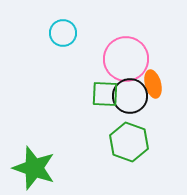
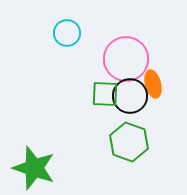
cyan circle: moved 4 px right
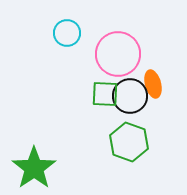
pink circle: moved 8 px left, 5 px up
green star: rotated 18 degrees clockwise
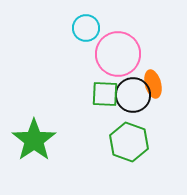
cyan circle: moved 19 px right, 5 px up
black circle: moved 3 px right, 1 px up
green star: moved 28 px up
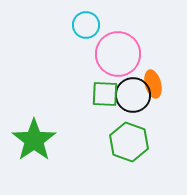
cyan circle: moved 3 px up
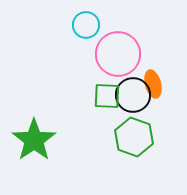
green square: moved 2 px right, 2 px down
green hexagon: moved 5 px right, 5 px up
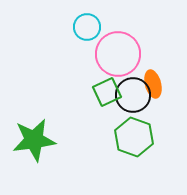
cyan circle: moved 1 px right, 2 px down
green square: moved 4 px up; rotated 28 degrees counterclockwise
green star: rotated 27 degrees clockwise
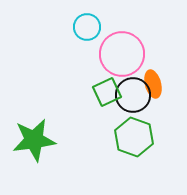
pink circle: moved 4 px right
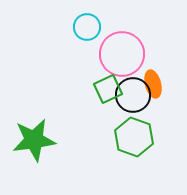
green square: moved 1 px right, 3 px up
